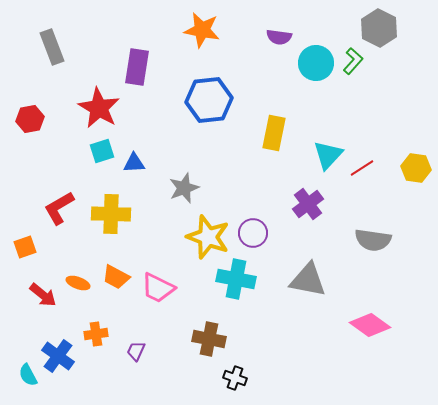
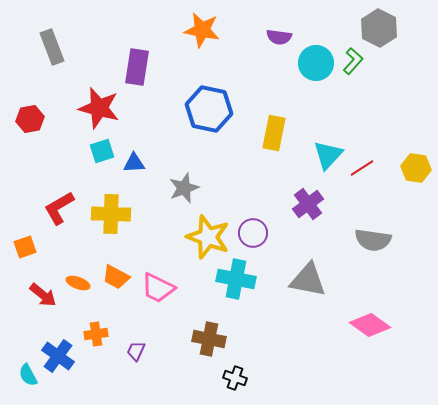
blue hexagon: moved 9 px down; rotated 18 degrees clockwise
red star: rotated 15 degrees counterclockwise
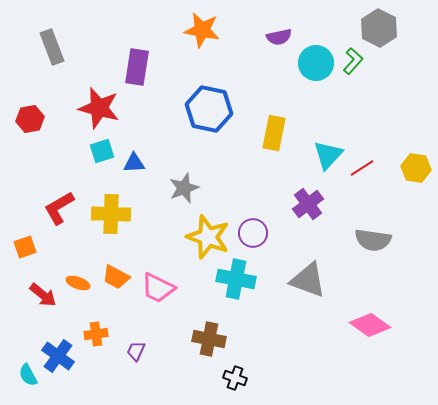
purple semicircle: rotated 20 degrees counterclockwise
gray triangle: rotated 9 degrees clockwise
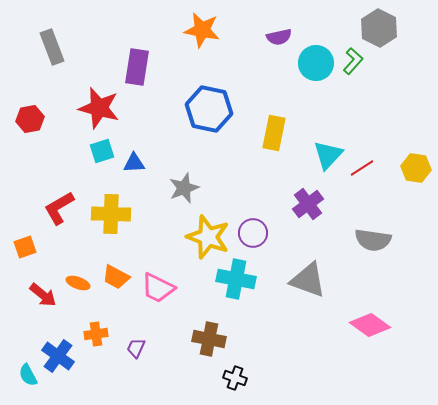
purple trapezoid: moved 3 px up
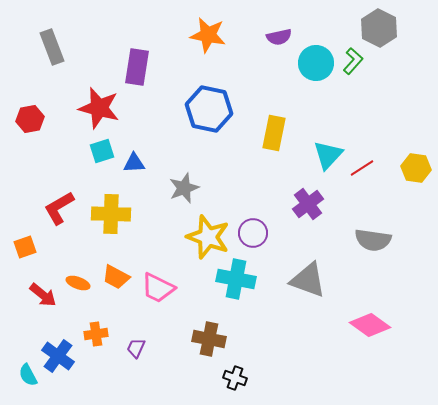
orange star: moved 6 px right, 5 px down
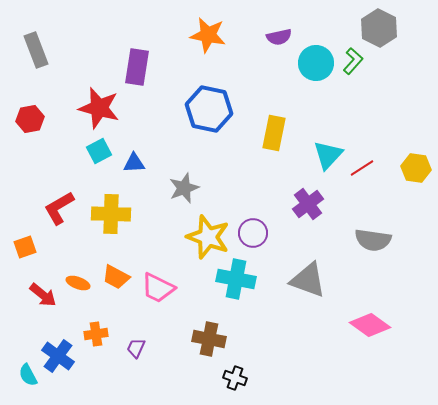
gray rectangle: moved 16 px left, 3 px down
cyan square: moved 3 px left; rotated 10 degrees counterclockwise
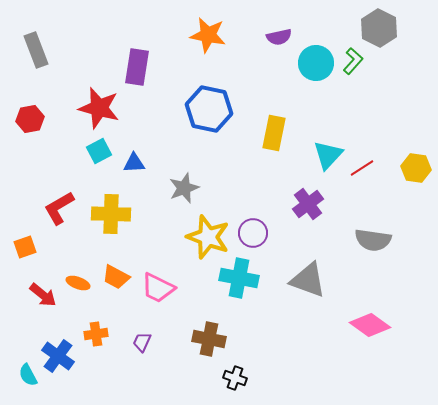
cyan cross: moved 3 px right, 1 px up
purple trapezoid: moved 6 px right, 6 px up
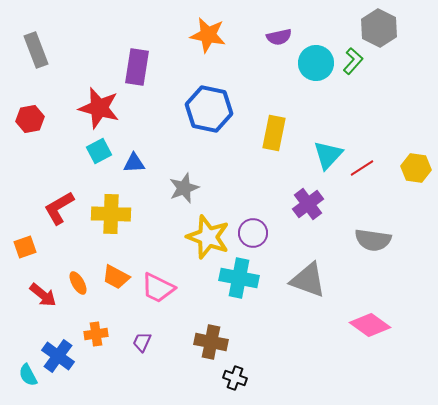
orange ellipse: rotated 40 degrees clockwise
brown cross: moved 2 px right, 3 px down
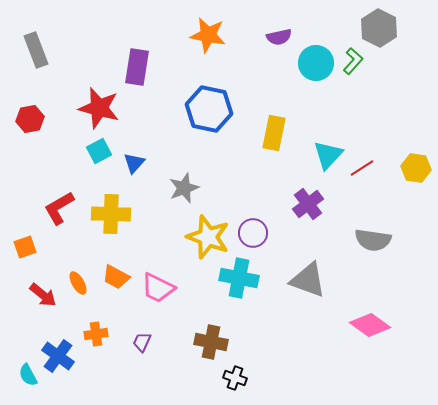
blue triangle: rotated 45 degrees counterclockwise
